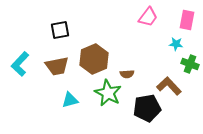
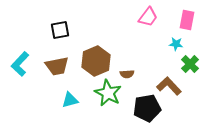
brown hexagon: moved 2 px right, 2 px down
green cross: rotated 24 degrees clockwise
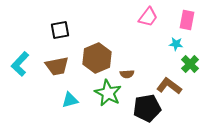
brown hexagon: moved 1 px right, 3 px up
brown L-shape: rotated 10 degrees counterclockwise
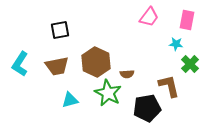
pink trapezoid: moved 1 px right
brown hexagon: moved 1 px left, 4 px down; rotated 12 degrees counterclockwise
cyan L-shape: rotated 10 degrees counterclockwise
brown L-shape: rotated 40 degrees clockwise
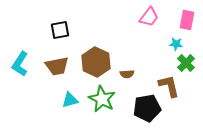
green cross: moved 4 px left, 1 px up
green star: moved 6 px left, 6 px down
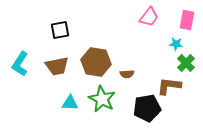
brown hexagon: rotated 16 degrees counterclockwise
brown L-shape: rotated 70 degrees counterclockwise
cyan triangle: moved 3 px down; rotated 18 degrees clockwise
